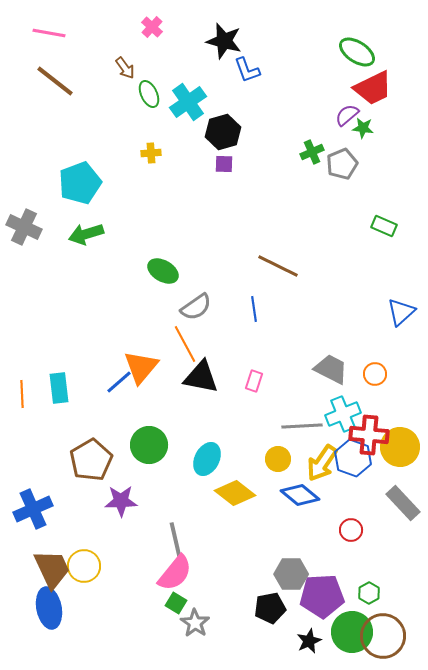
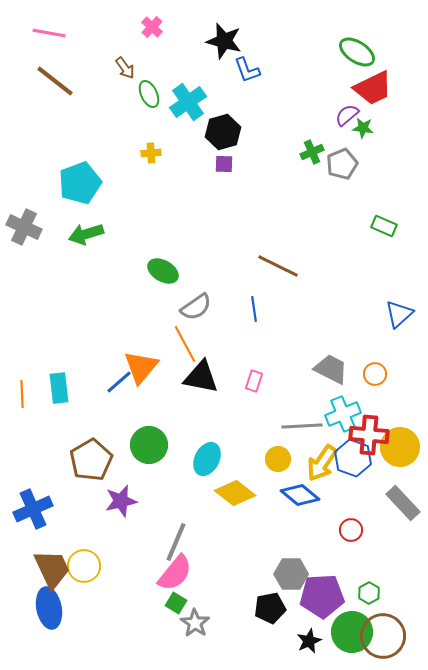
blue triangle at (401, 312): moved 2 px left, 2 px down
purple star at (121, 501): rotated 12 degrees counterclockwise
gray line at (176, 542): rotated 36 degrees clockwise
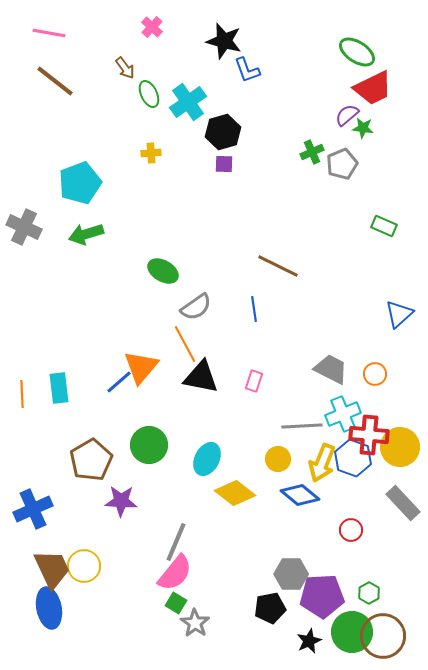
yellow arrow at (322, 463): rotated 12 degrees counterclockwise
purple star at (121, 501): rotated 16 degrees clockwise
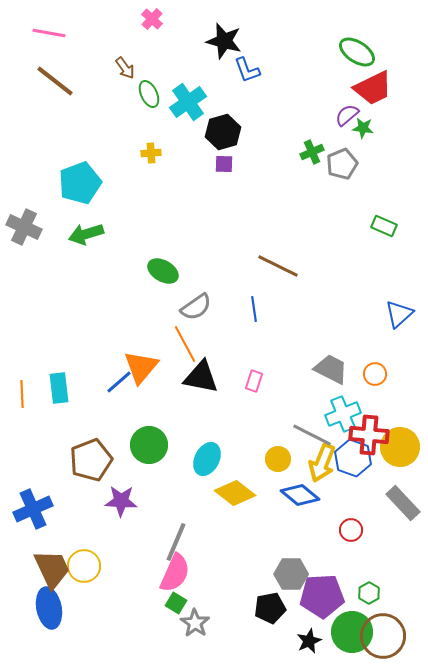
pink cross at (152, 27): moved 8 px up
gray line at (302, 426): moved 10 px right, 9 px down; rotated 30 degrees clockwise
brown pentagon at (91, 460): rotated 9 degrees clockwise
pink semicircle at (175, 573): rotated 15 degrees counterclockwise
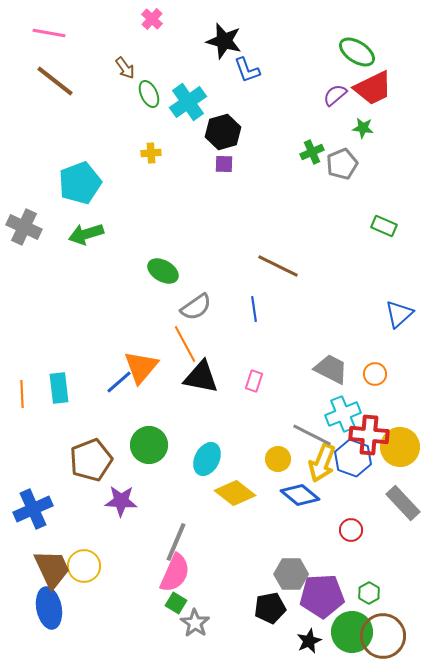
purple semicircle at (347, 115): moved 12 px left, 20 px up
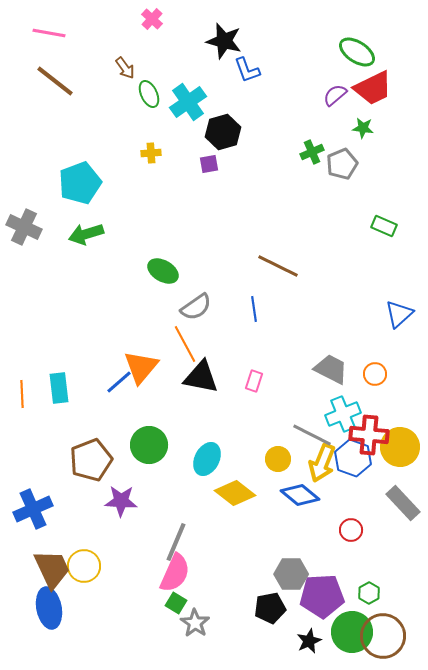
purple square at (224, 164): moved 15 px left; rotated 12 degrees counterclockwise
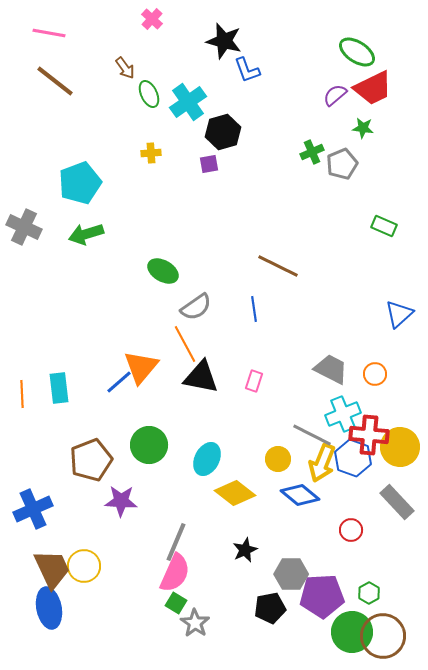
gray rectangle at (403, 503): moved 6 px left, 1 px up
black star at (309, 641): moved 64 px left, 91 px up
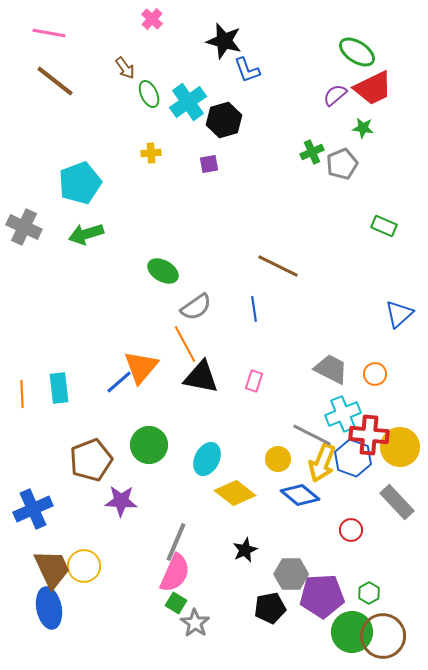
black hexagon at (223, 132): moved 1 px right, 12 px up
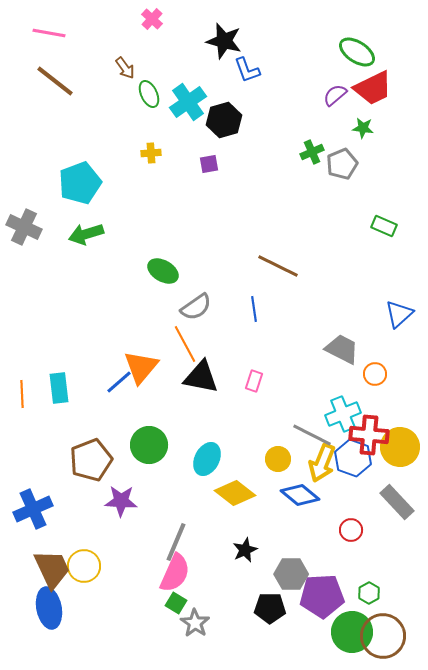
gray trapezoid at (331, 369): moved 11 px right, 20 px up
black pentagon at (270, 608): rotated 12 degrees clockwise
